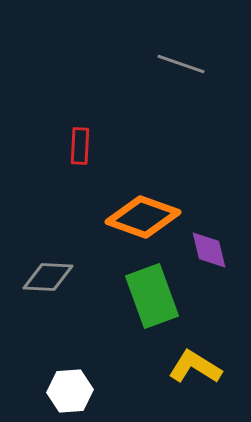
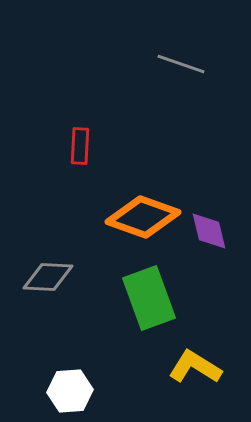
purple diamond: moved 19 px up
green rectangle: moved 3 px left, 2 px down
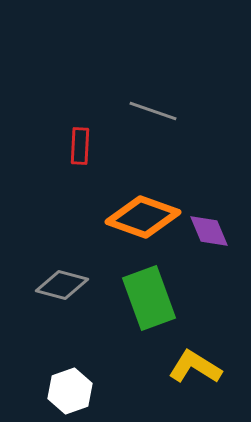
gray line: moved 28 px left, 47 px down
purple diamond: rotated 9 degrees counterclockwise
gray diamond: moved 14 px right, 8 px down; rotated 12 degrees clockwise
white hexagon: rotated 15 degrees counterclockwise
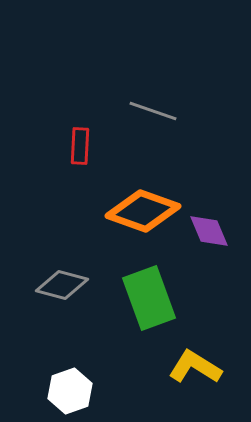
orange diamond: moved 6 px up
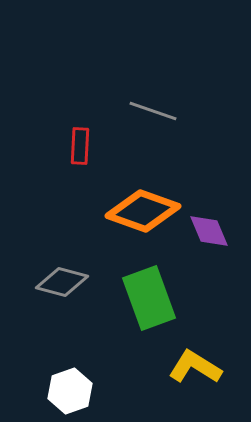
gray diamond: moved 3 px up
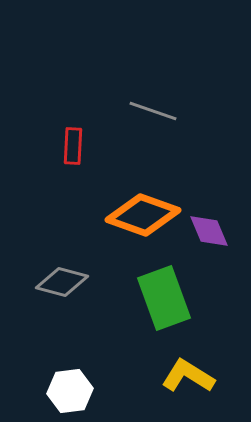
red rectangle: moved 7 px left
orange diamond: moved 4 px down
green rectangle: moved 15 px right
yellow L-shape: moved 7 px left, 9 px down
white hexagon: rotated 12 degrees clockwise
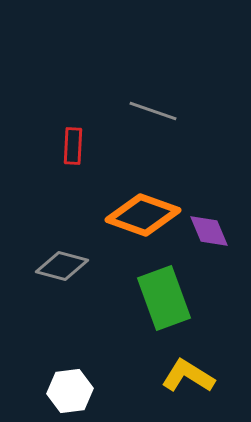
gray diamond: moved 16 px up
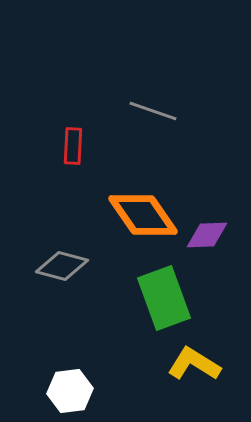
orange diamond: rotated 36 degrees clockwise
purple diamond: moved 2 px left, 4 px down; rotated 69 degrees counterclockwise
yellow L-shape: moved 6 px right, 12 px up
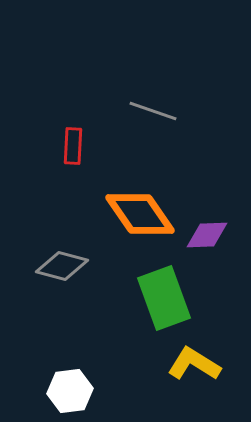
orange diamond: moved 3 px left, 1 px up
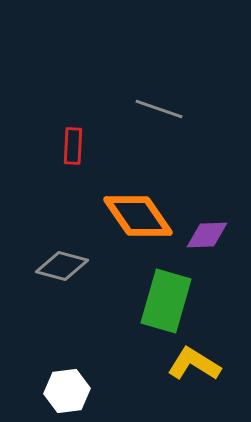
gray line: moved 6 px right, 2 px up
orange diamond: moved 2 px left, 2 px down
green rectangle: moved 2 px right, 3 px down; rotated 36 degrees clockwise
white hexagon: moved 3 px left
